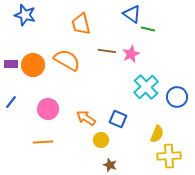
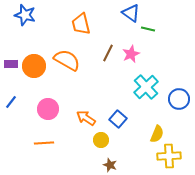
blue triangle: moved 1 px left, 1 px up
brown line: moved 1 px right, 2 px down; rotated 72 degrees counterclockwise
orange circle: moved 1 px right, 1 px down
blue circle: moved 2 px right, 2 px down
blue square: rotated 18 degrees clockwise
orange line: moved 1 px right, 1 px down
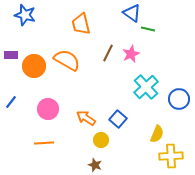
blue triangle: moved 1 px right
purple rectangle: moved 9 px up
yellow cross: moved 2 px right
brown star: moved 15 px left
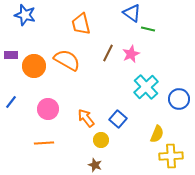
orange arrow: rotated 18 degrees clockwise
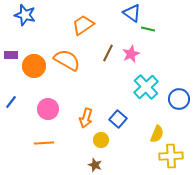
orange trapezoid: moved 2 px right, 1 px down; rotated 70 degrees clockwise
orange arrow: rotated 126 degrees counterclockwise
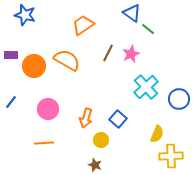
green line: rotated 24 degrees clockwise
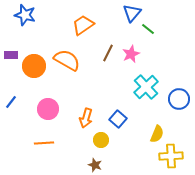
blue triangle: rotated 36 degrees clockwise
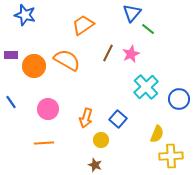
blue line: rotated 72 degrees counterclockwise
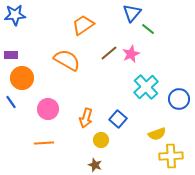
blue star: moved 10 px left; rotated 20 degrees counterclockwise
brown line: moved 1 px right; rotated 24 degrees clockwise
orange circle: moved 12 px left, 12 px down
yellow semicircle: rotated 48 degrees clockwise
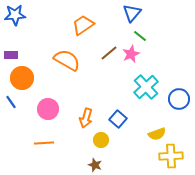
green line: moved 8 px left, 7 px down
